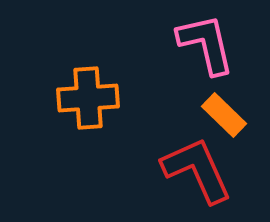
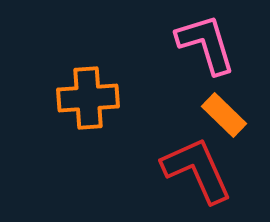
pink L-shape: rotated 4 degrees counterclockwise
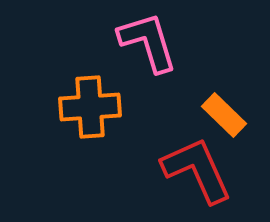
pink L-shape: moved 58 px left, 2 px up
orange cross: moved 2 px right, 9 px down
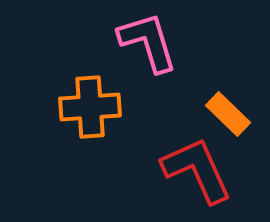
orange rectangle: moved 4 px right, 1 px up
